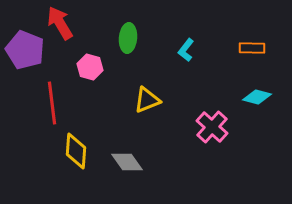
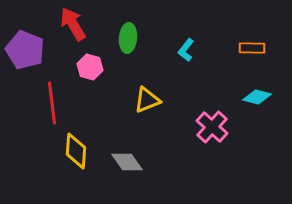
red arrow: moved 13 px right, 1 px down
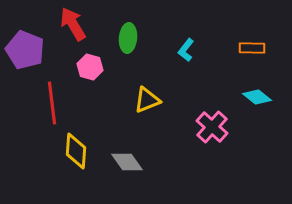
cyan diamond: rotated 24 degrees clockwise
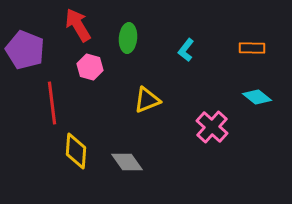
red arrow: moved 5 px right, 1 px down
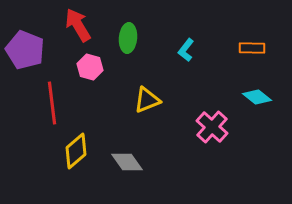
yellow diamond: rotated 45 degrees clockwise
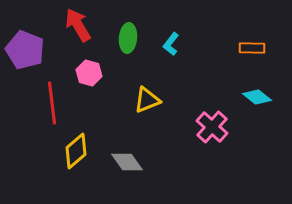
cyan L-shape: moved 15 px left, 6 px up
pink hexagon: moved 1 px left, 6 px down
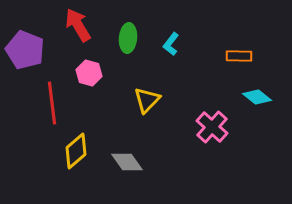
orange rectangle: moved 13 px left, 8 px down
yellow triangle: rotated 24 degrees counterclockwise
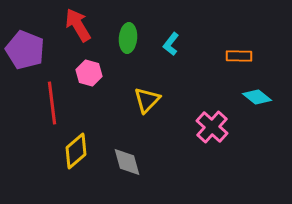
gray diamond: rotated 20 degrees clockwise
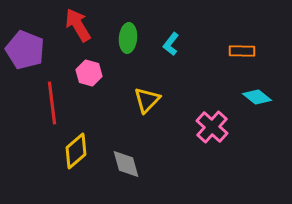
orange rectangle: moved 3 px right, 5 px up
gray diamond: moved 1 px left, 2 px down
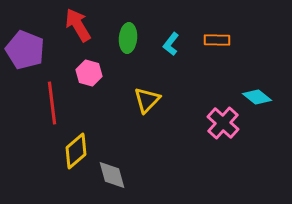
orange rectangle: moved 25 px left, 11 px up
pink cross: moved 11 px right, 4 px up
gray diamond: moved 14 px left, 11 px down
